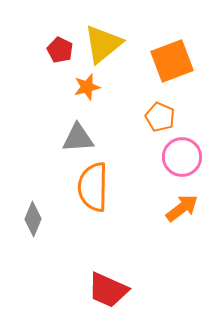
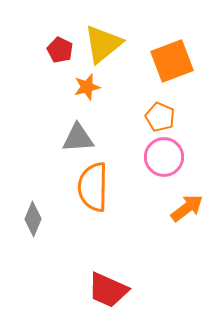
pink circle: moved 18 px left
orange arrow: moved 5 px right
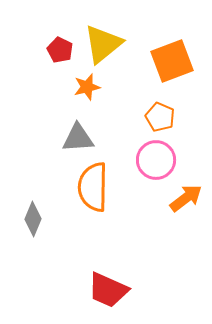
pink circle: moved 8 px left, 3 px down
orange arrow: moved 1 px left, 10 px up
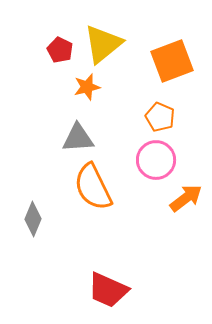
orange semicircle: rotated 27 degrees counterclockwise
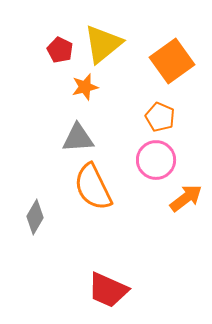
orange square: rotated 15 degrees counterclockwise
orange star: moved 2 px left
gray diamond: moved 2 px right, 2 px up; rotated 8 degrees clockwise
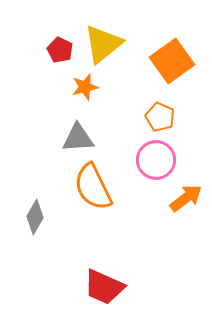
red trapezoid: moved 4 px left, 3 px up
